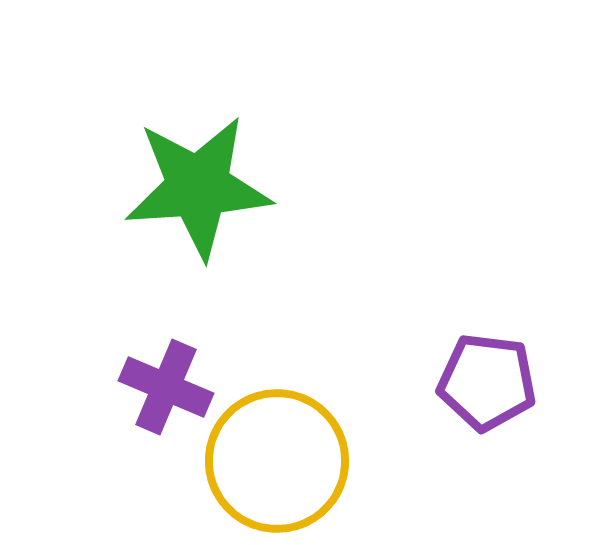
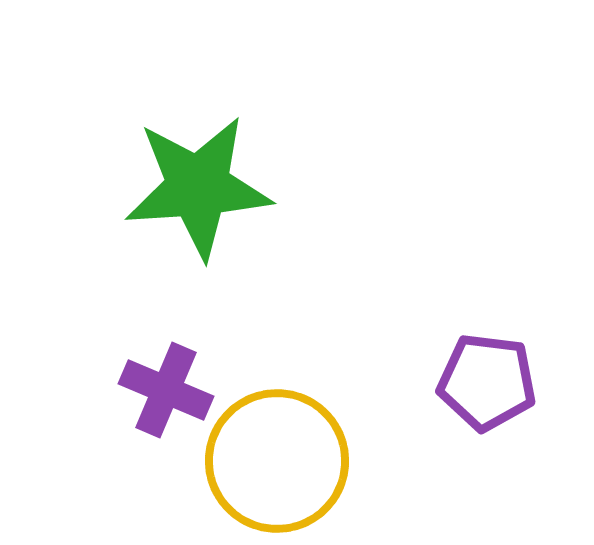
purple cross: moved 3 px down
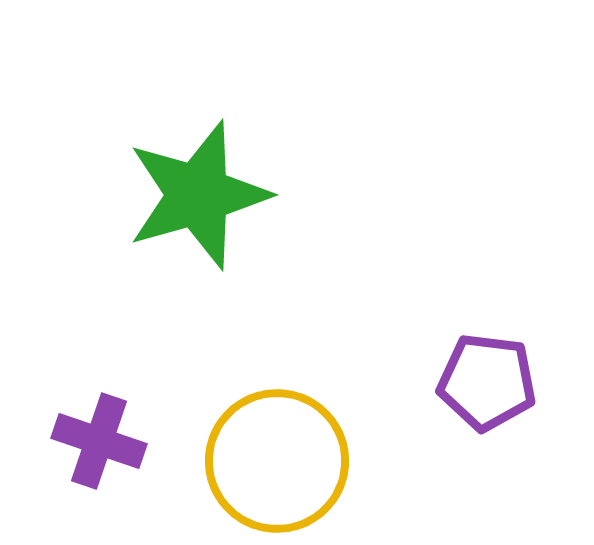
green star: moved 8 px down; rotated 12 degrees counterclockwise
purple cross: moved 67 px left, 51 px down; rotated 4 degrees counterclockwise
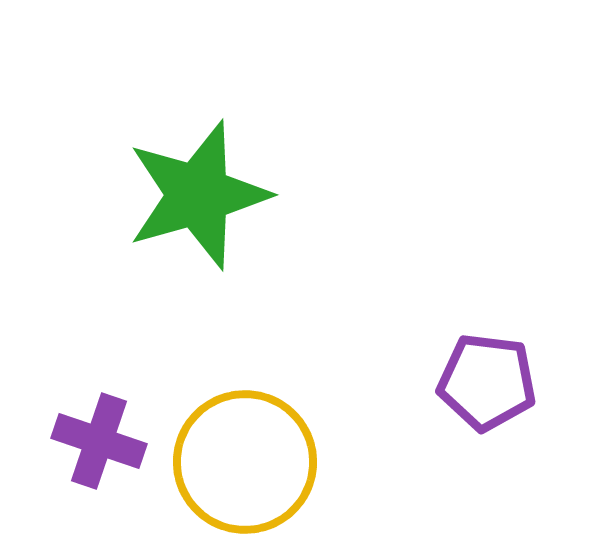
yellow circle: moved 32 px left, 1 px down
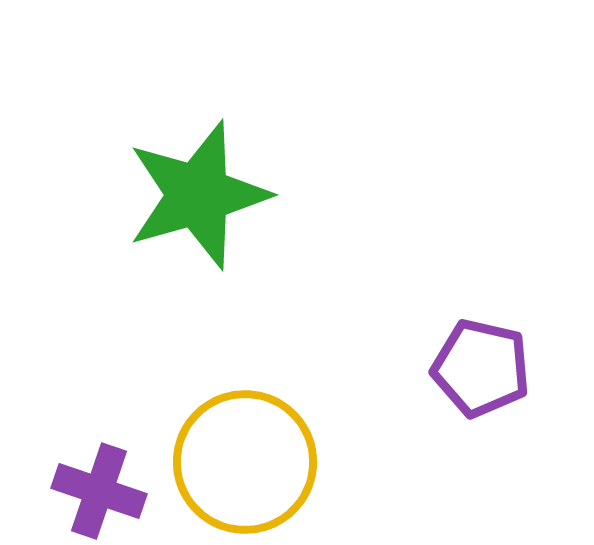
purple pentagon: moved 6 px left, 14 px up; rotated 6 degrees clockwise
purple cross: moved 50 px down
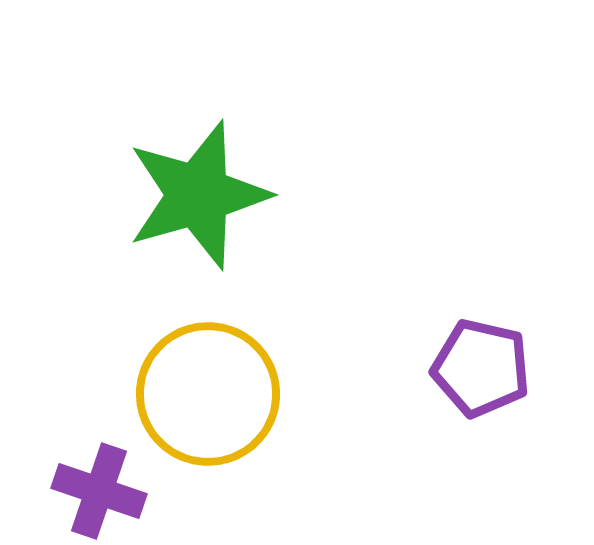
yellow circle: moved 37 px left, 68 px up
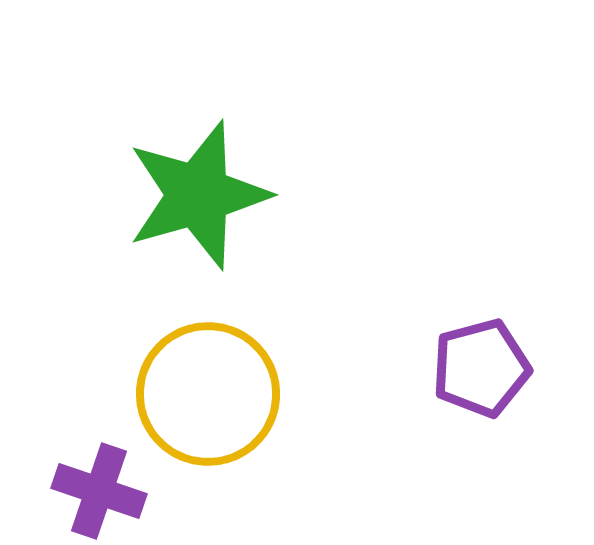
purple pentagon: rotated 28 degrees counterclockwise
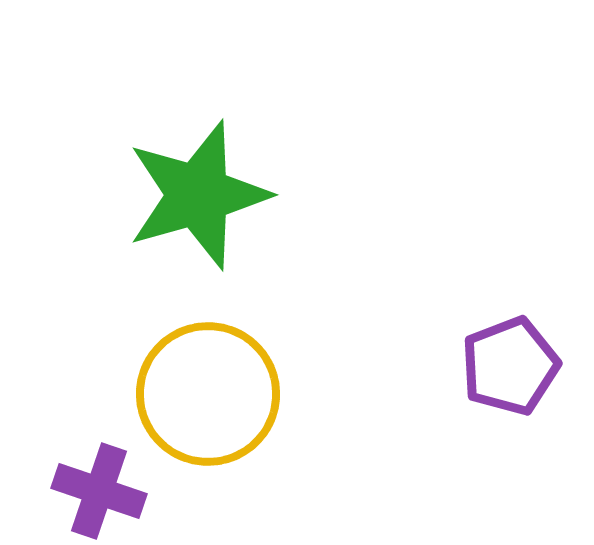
purple pentagon: moved 29 px right, 2 px up; rotated 6 degrees counterclockwise
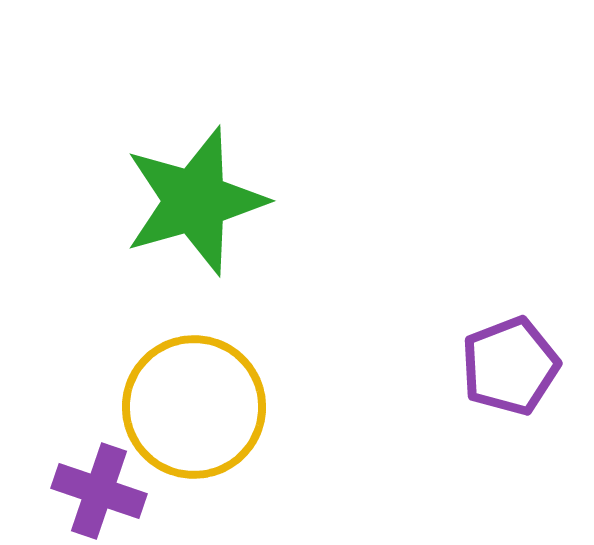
green star: moved 3 px left, 6 px down
yellow circle: moved 14 px left, 13 px down
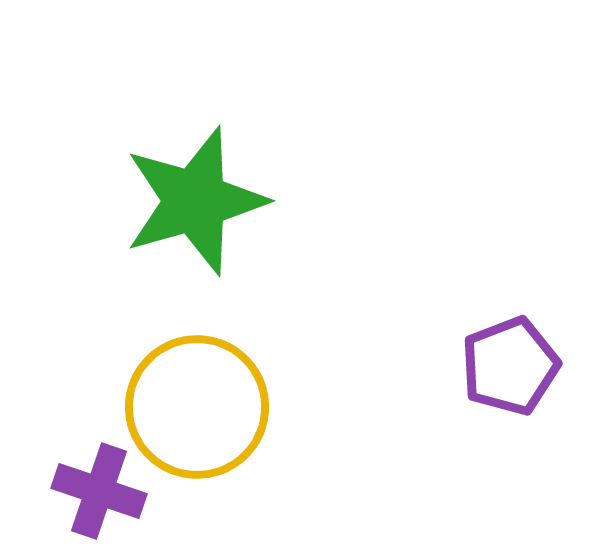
yellow circle: moved 3 px right
